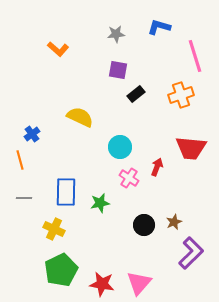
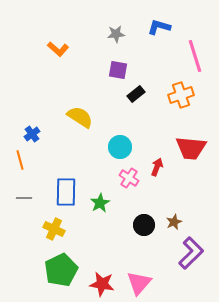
yellow semicircle: rotated 8 degrees clockwise
green star: rotated 18 degrees counterclockwise
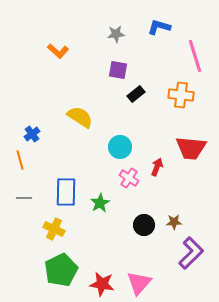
orange L-shape: moved 2 px down
orange cross: rotated 25 degrees clockwise
brown star: rotated 21 degrees clockwise
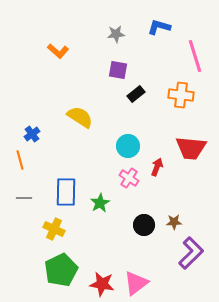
cyan circle: moved 8 px right, 1 px up
pink triangle: moved 3 px left; rotated 12 degrees clockwise
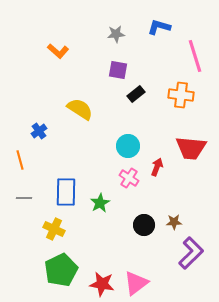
yellow semicircle: moved 8 px up
blue cross: moved 7 px right, 3 px up
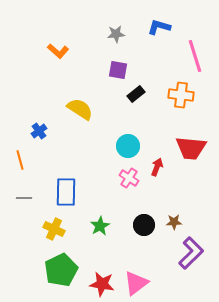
green star: moved 23 px down
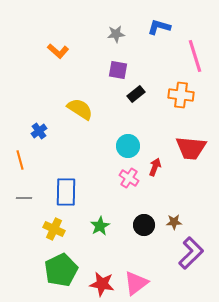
red arrow: moved 2 px left
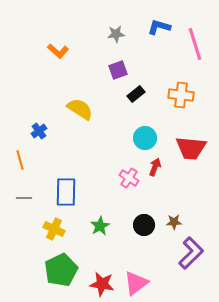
pink line: moved 12 px up
purple square: rotated 30 degrees counterclockwise
cyan circle: moved 17 px right, 8 px up
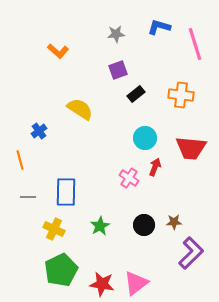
gray line: moved 4 px right, 1 px up
